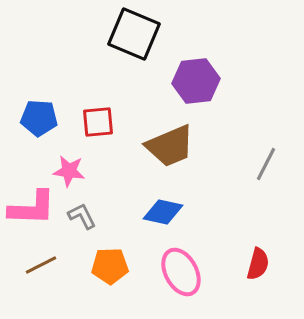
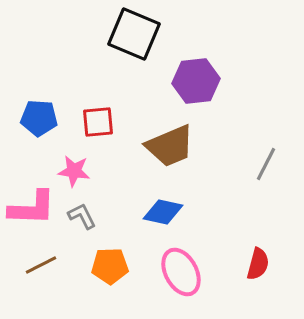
pink star: moved 5 px right
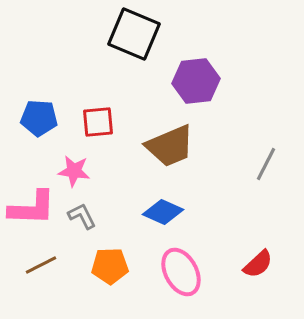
blue diamond: rotated 12 degrees clockwise
red semicircle: rotated 32 degrees clockwise
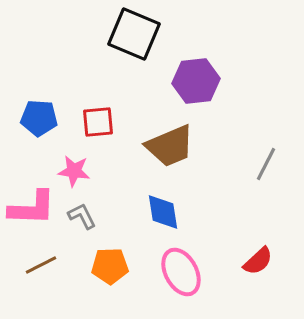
blue diamond: rotated 57 degrees clockwise
red semicircle: moved 3 px up
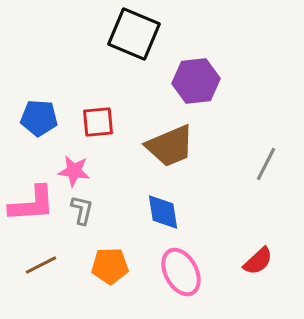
pink L-shape: moved 4 px up; rotated 6 degrees counterclockwise
gray L-shape: moved 6 px up; rotated 40 degrees clockwise
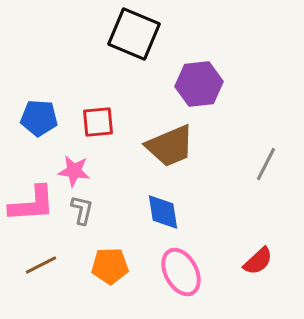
purple hexagon: moved 3 px right, 3 px down
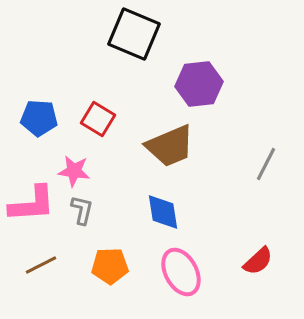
red square: moved 3 px up; rotated 36 degrees clockwise
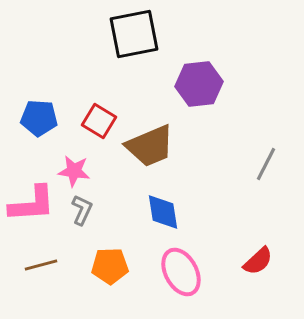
black square: rotated 34 degrees counterclockwise
red square: moved 1 px right, 2 px down
brown trapezoid: moved 20 px left
gray L-shape: rotated 12 degrees clockwise
brown line: rotated 12 degrees clockwise
